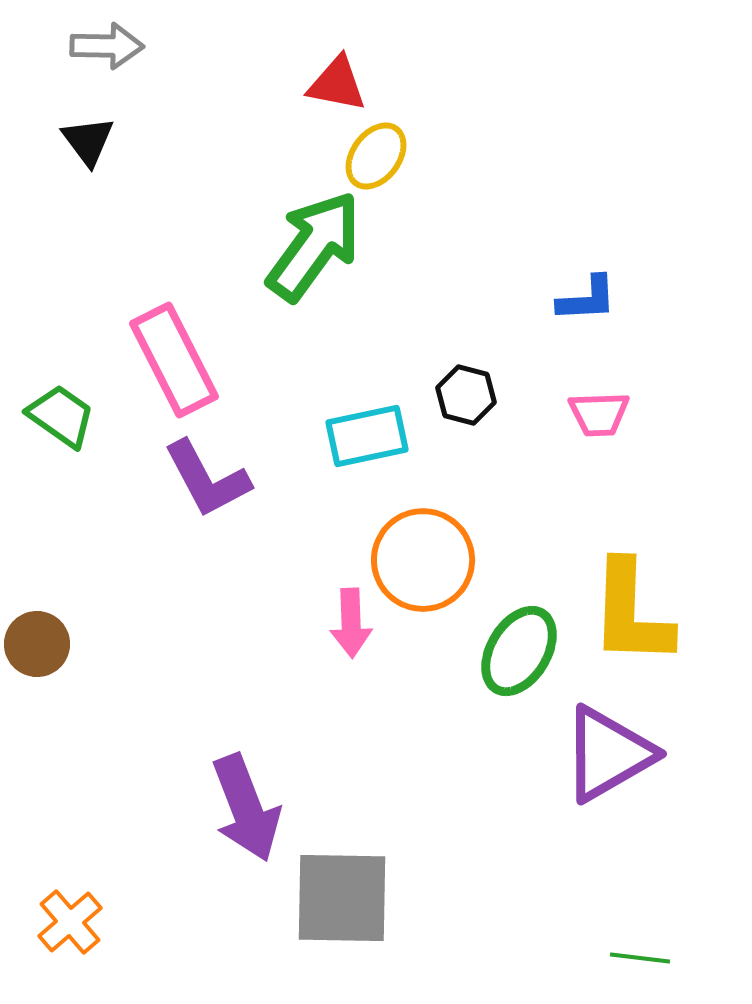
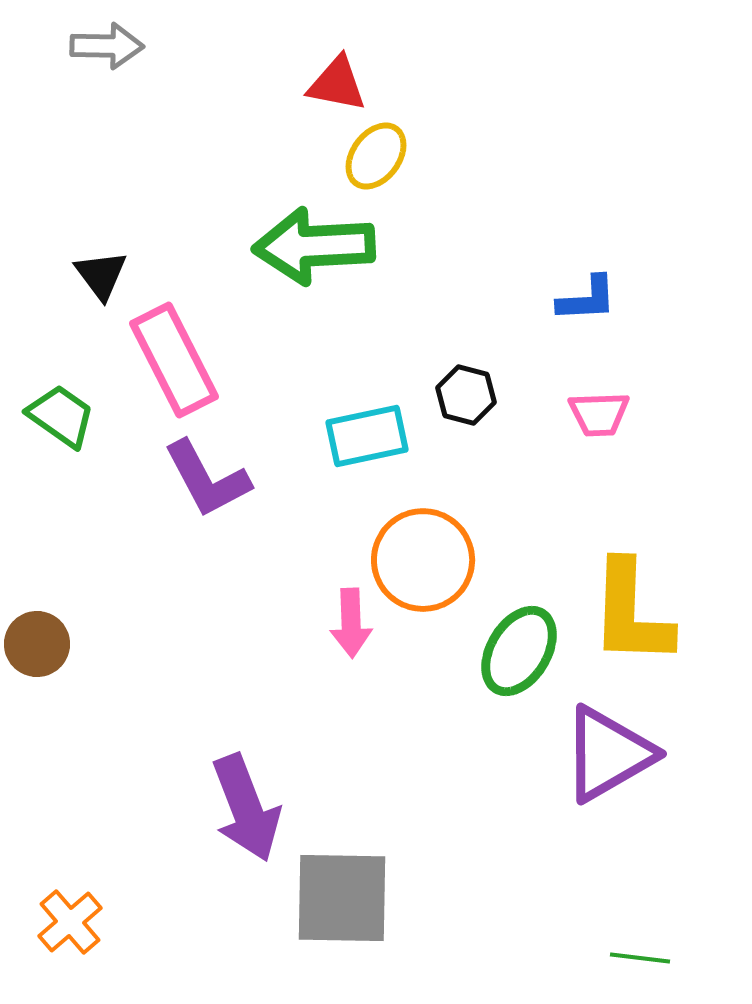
black triangle: moved 13 px right, 134 px down
green arrow: rotated 129 degrees counterclockwise
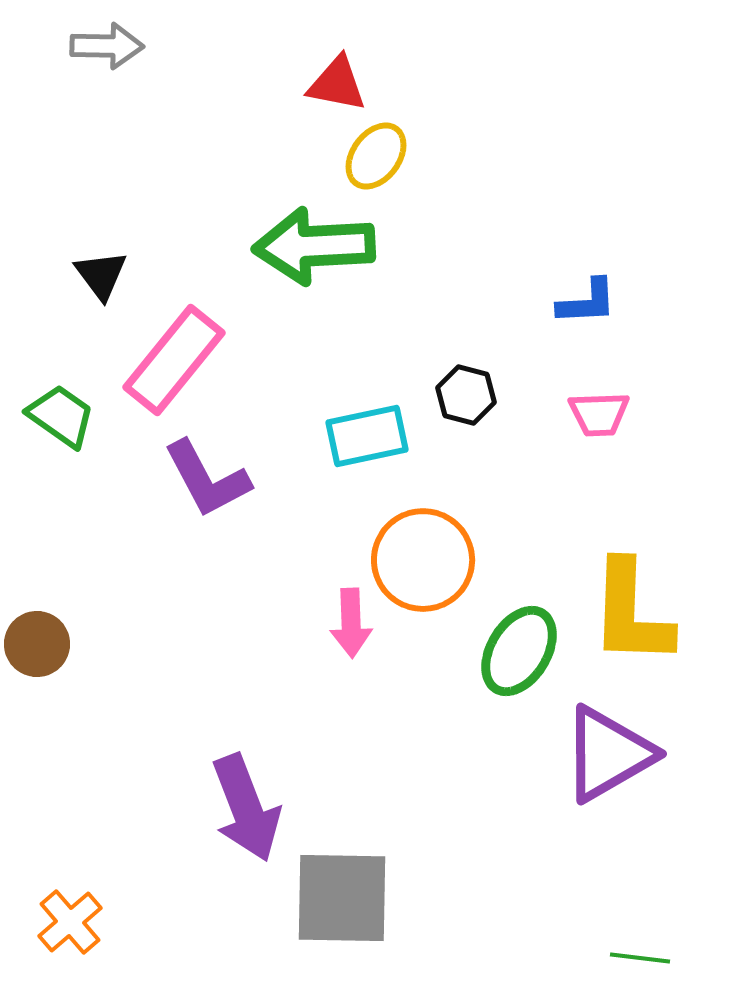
blue L-shape: moved 3 px down
pink rectangle: rotated 66 degrees clockwise
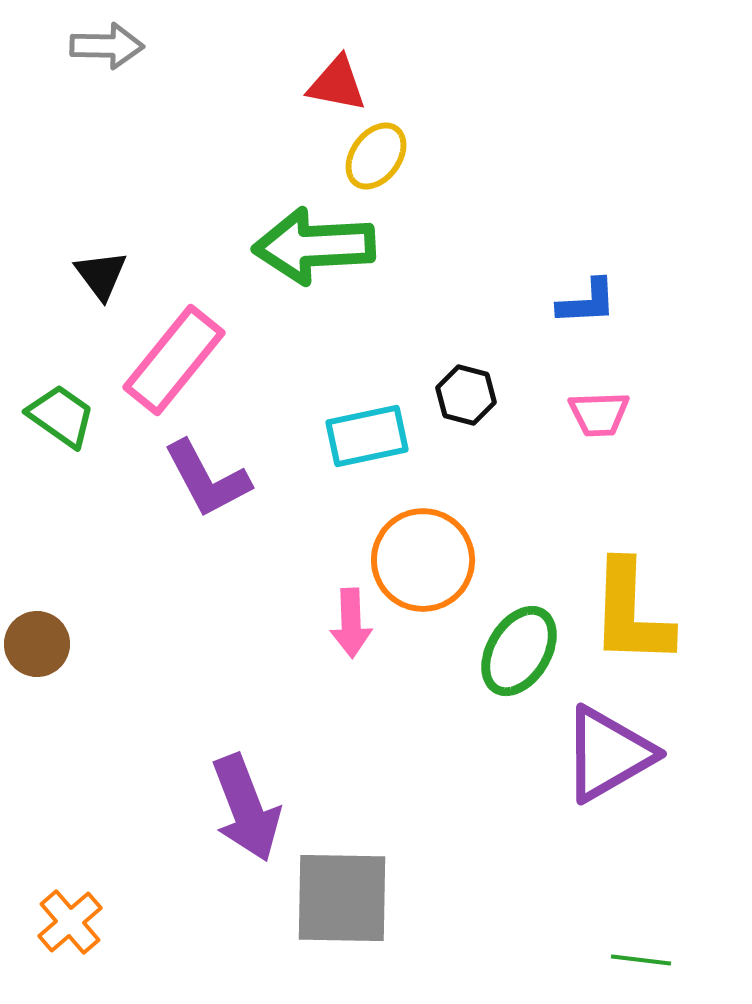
green line: moved 1 px right, 2 px down
